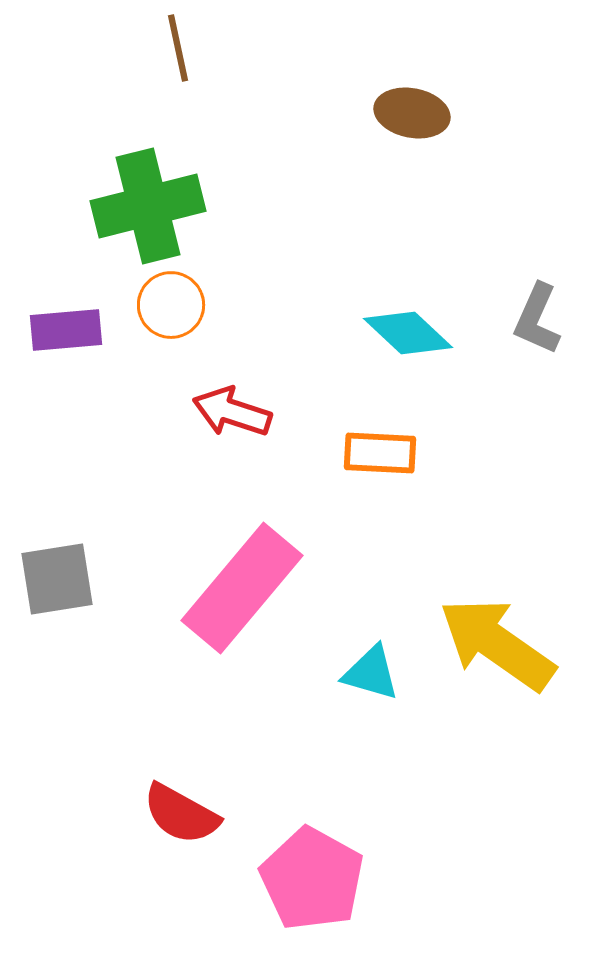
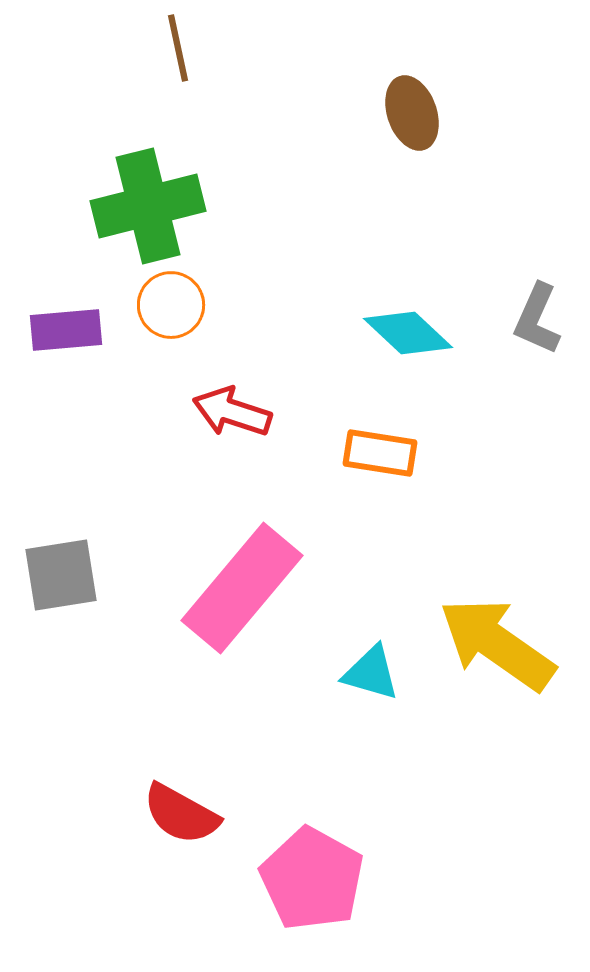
brown ellipse: rotated 60 degrees clockwise
orange rectangle: rotated 6 degrees clockwise
gray square: moved 4 px right, 4 px up
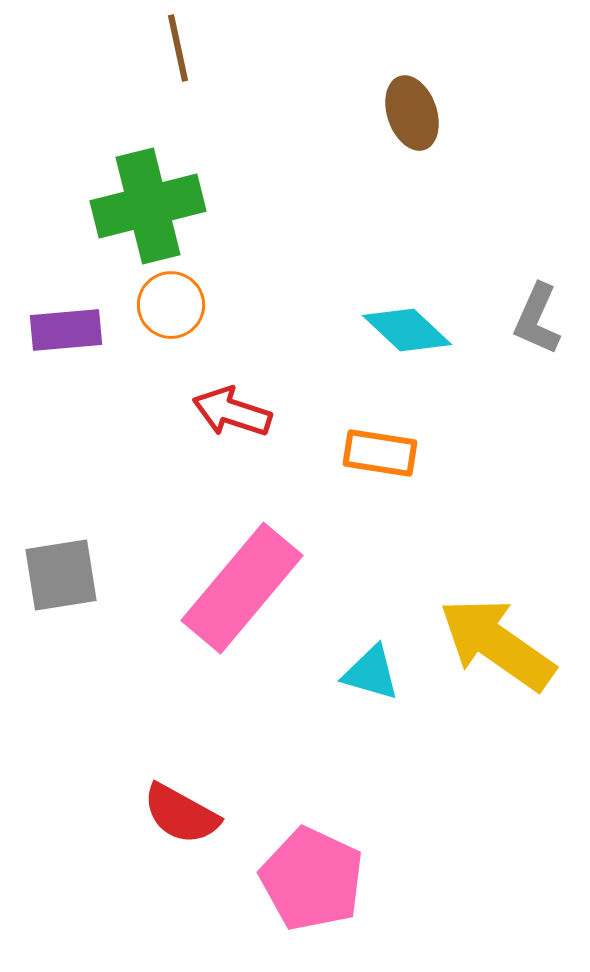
cyan diamond: moved 1 px left, 3 px up
pink pentagon: rotated 4 degrees counterclockwise
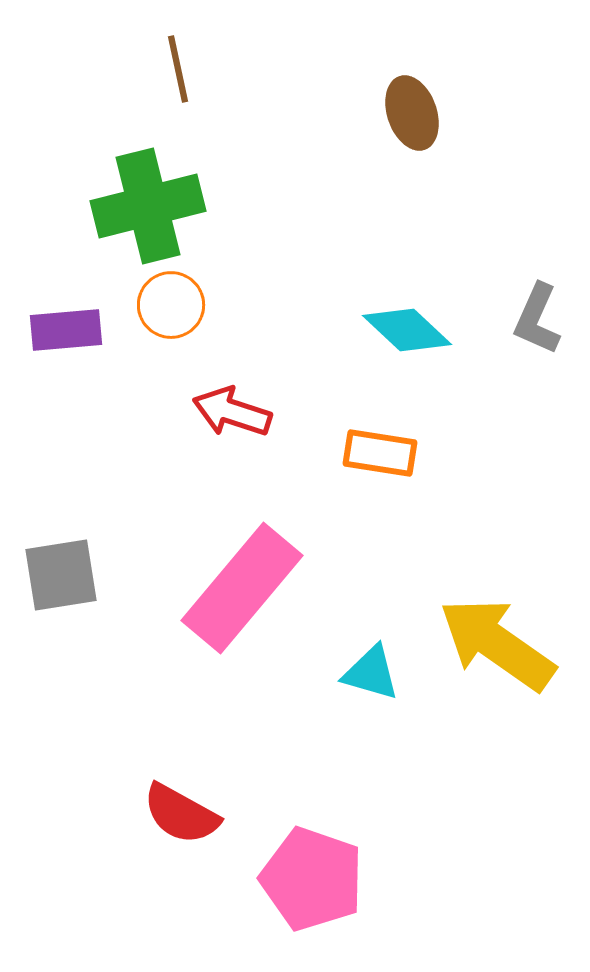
brown line: moved 21 px down
pink pentagon: rotated 6 degrees counterclockwise
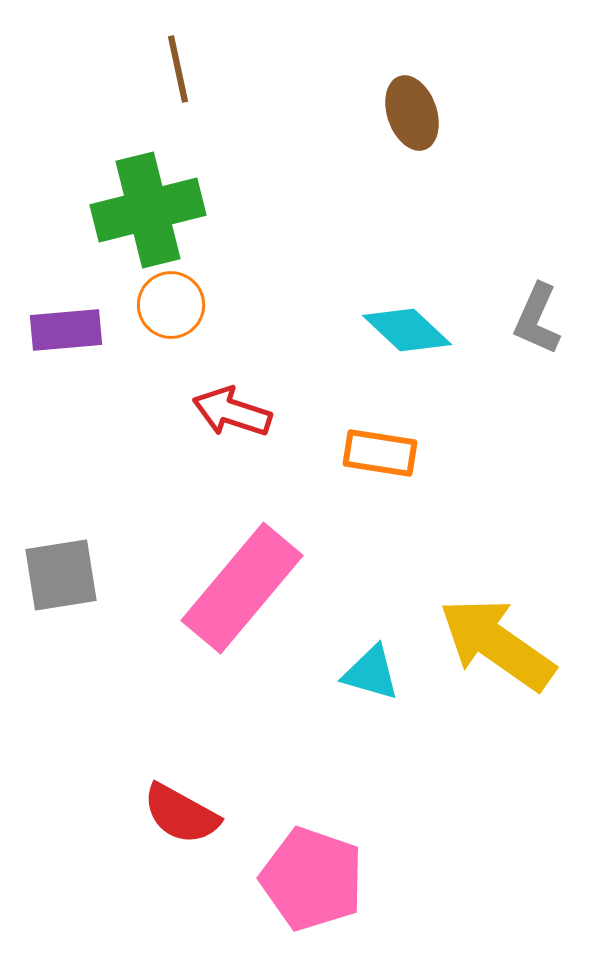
green cross: moved 4 px down
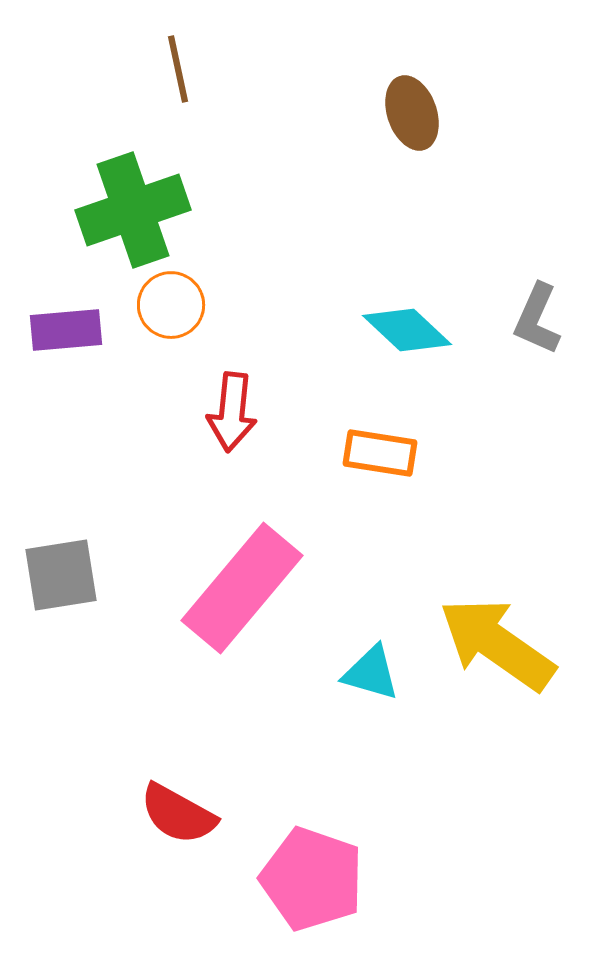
green cross: moved 15 px left; rotated 5 degrees counterclockwise
red arrow: rotated 102 degrees counterclockwise
red semicircle: moved 3 px left
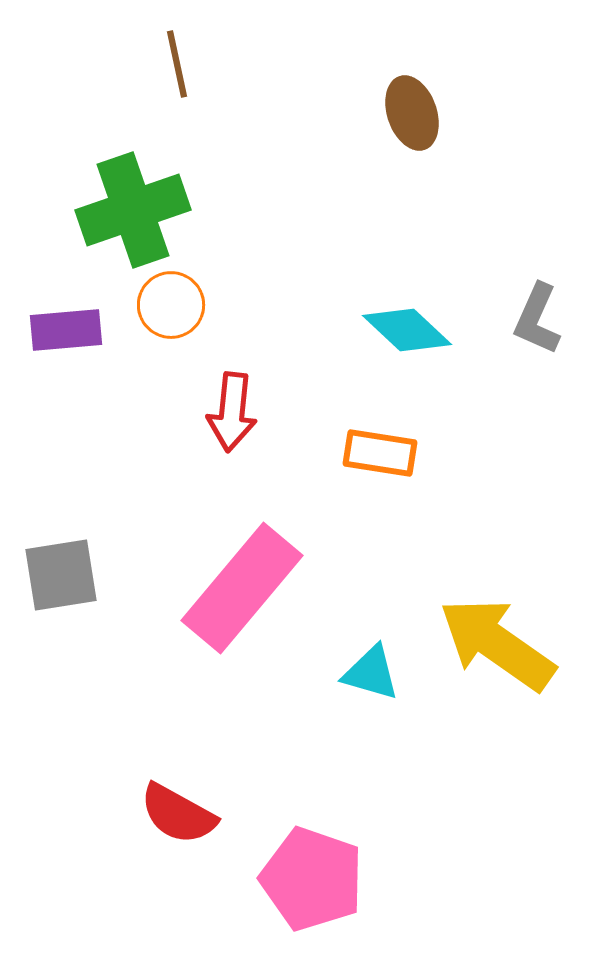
brown line: moved 1 px left, 5 px up
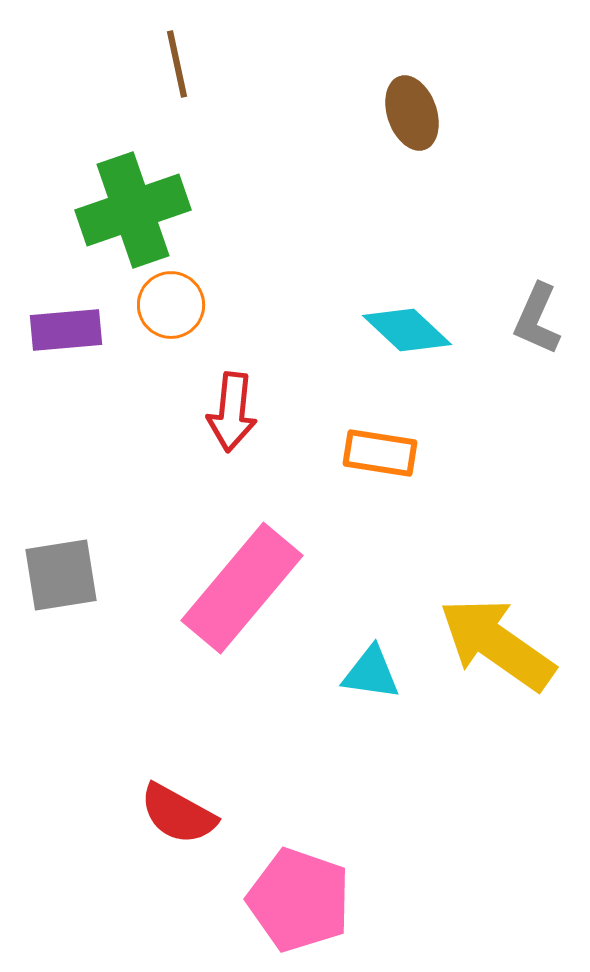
cyan triangle: rotated 8 degrees counterclockwise
pink pentagon: moved 13 px left, 21 px down
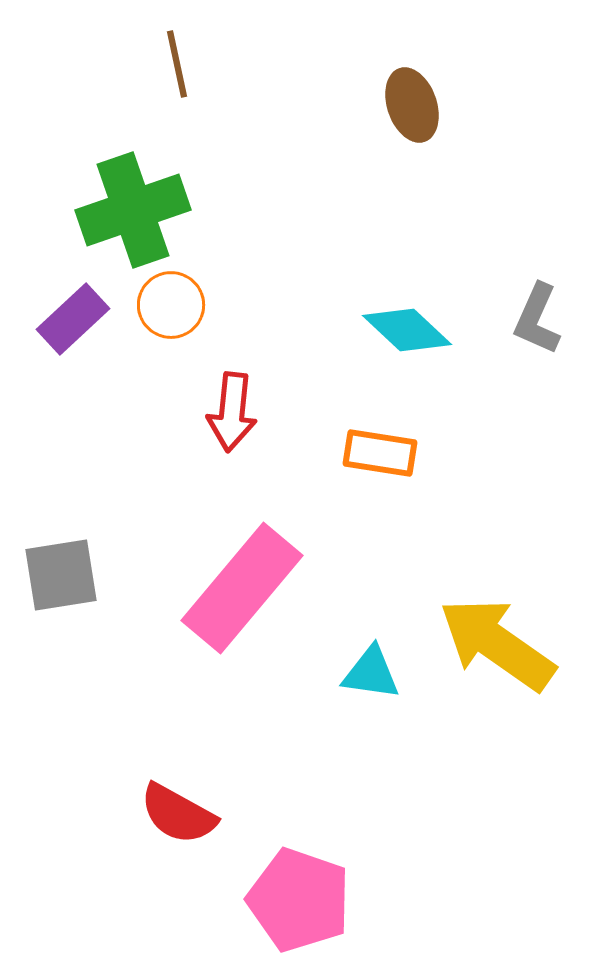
brown ellipse: moved 8 px up
purple rectangle: moved 7 px right, 11 px up; rotated 38 degrees counterclockwise
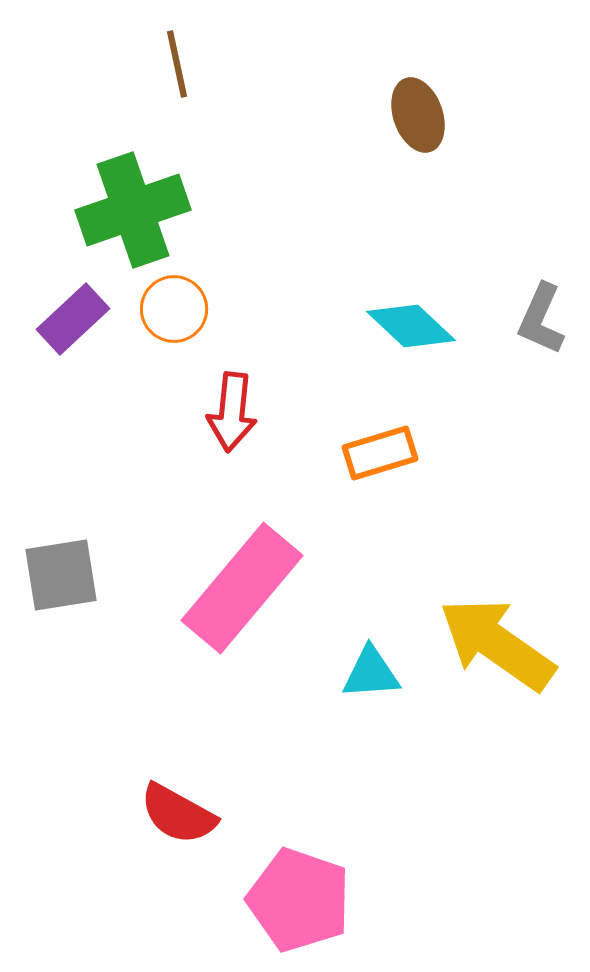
brown ellipse: moved 6 px right, 10 px down
orange circle: moved 3 px right, 4 px down
gray L-shape: moved 4 px right
cyan diamond: moved 4 px right, 4 px up
orange rectangle: rotated 26 degrees counterclockwise
cyan triangle: rotated 12 degrees counterclockwise
